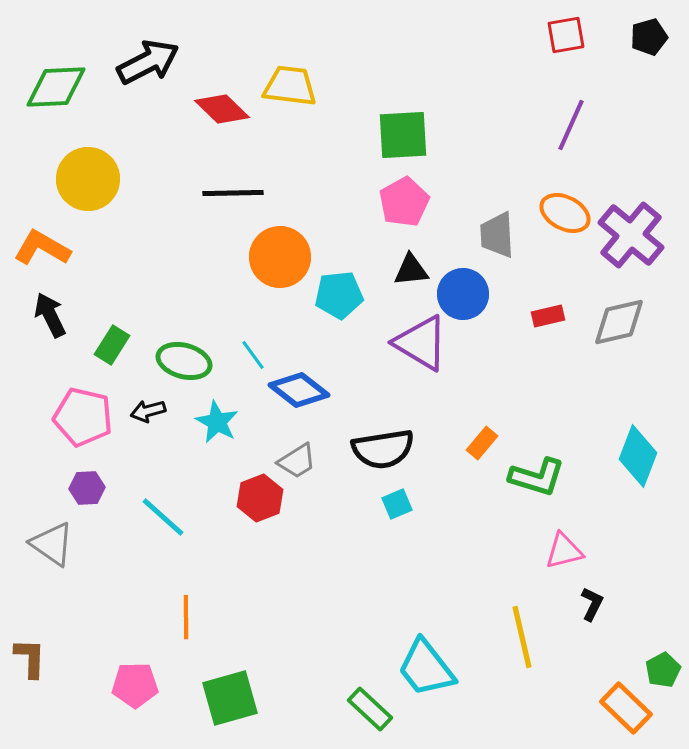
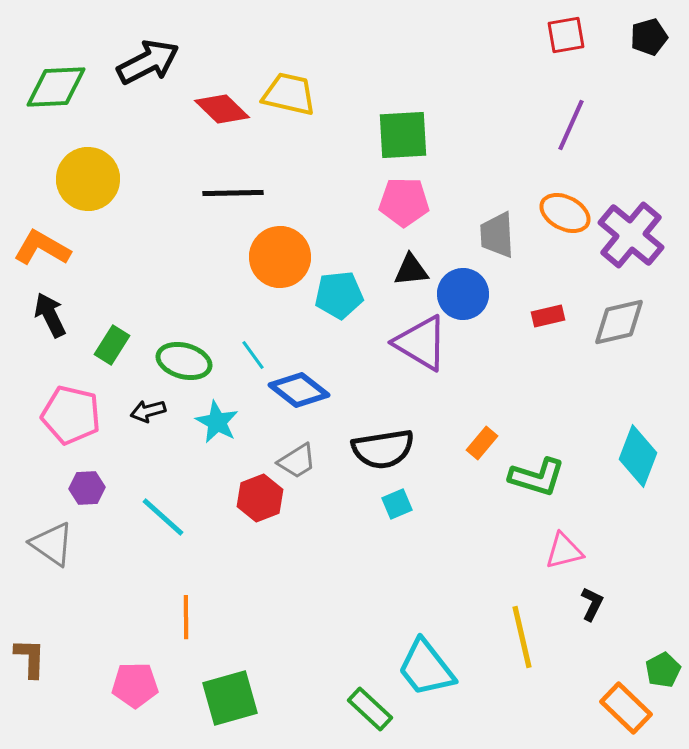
yellow trapezoid at (290, 86): moved 1 px left, 8 px down; rotated 6 degrees clockwise
pink pentagon at (404, 202): rotated 30 degrees clockwise
pink pentagon at (83, 417): moved 12 px left, 2 px up
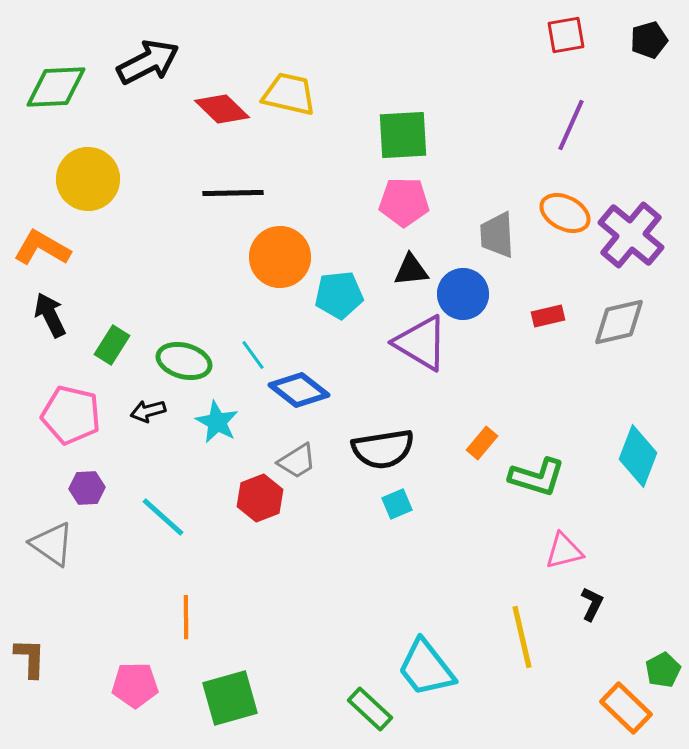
black pentagon at (649, 37): moved 3 px down
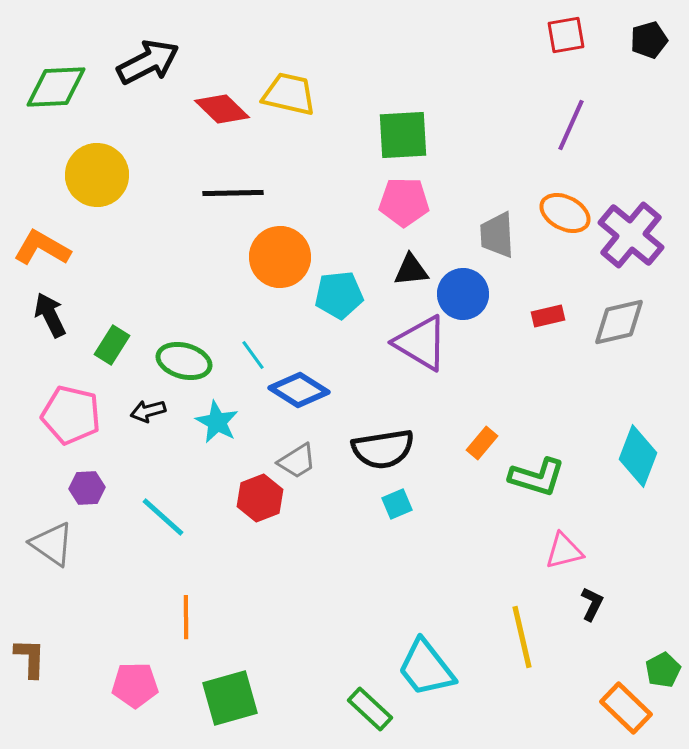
yellow circle at (88, 179): moved 9 px right, 4 px up
blue diamond at (299, 390): rotated 6 degrees counterclockwise
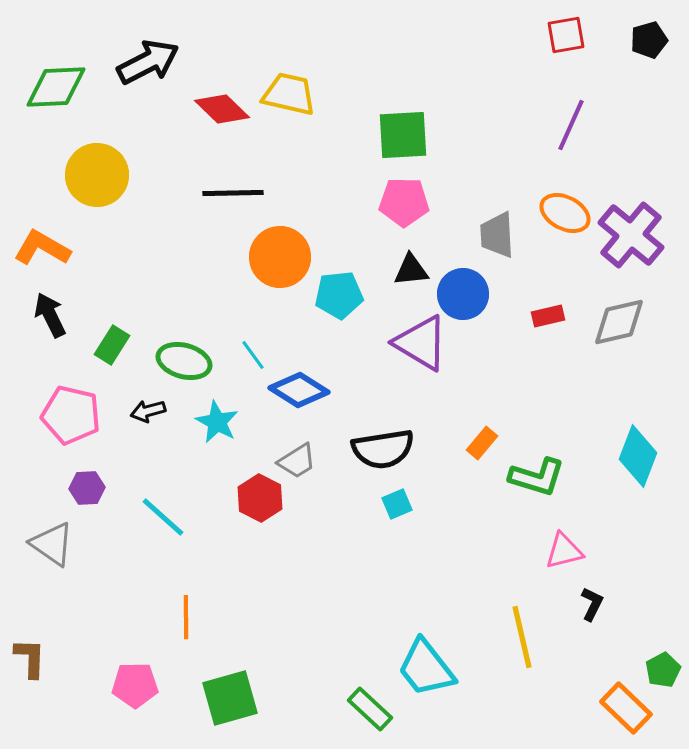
red hexagon at (260, 498): rotated 12 degrees counterclockwise
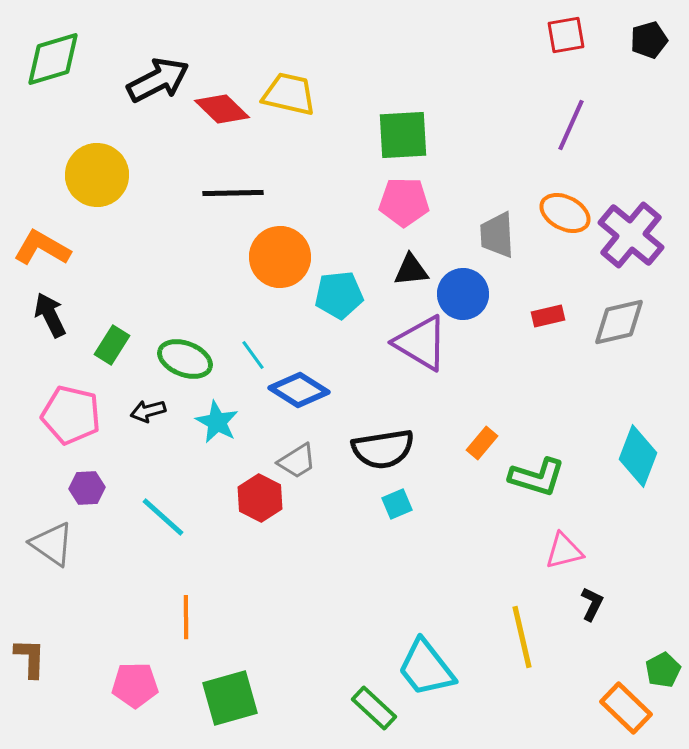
black arrow at (148, 62): moved 10 px right, 18 px down
green diamond at (56, 87): moved 3 px left, 28 px up; rotated 14 degrees counterclockwise
green ellipse at (184, 361): moved 1 px right, 2 px up; rotated 6 degrees clockwise
green rectangle at (370, 709): moved 4 px right, 1 px up
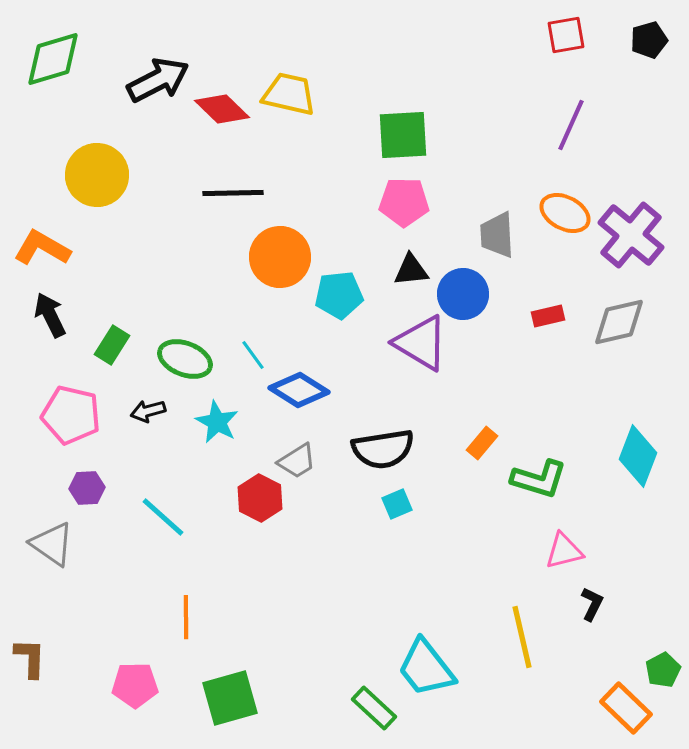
green L-shape at (537, 477): moved 2 px right, 2 px down
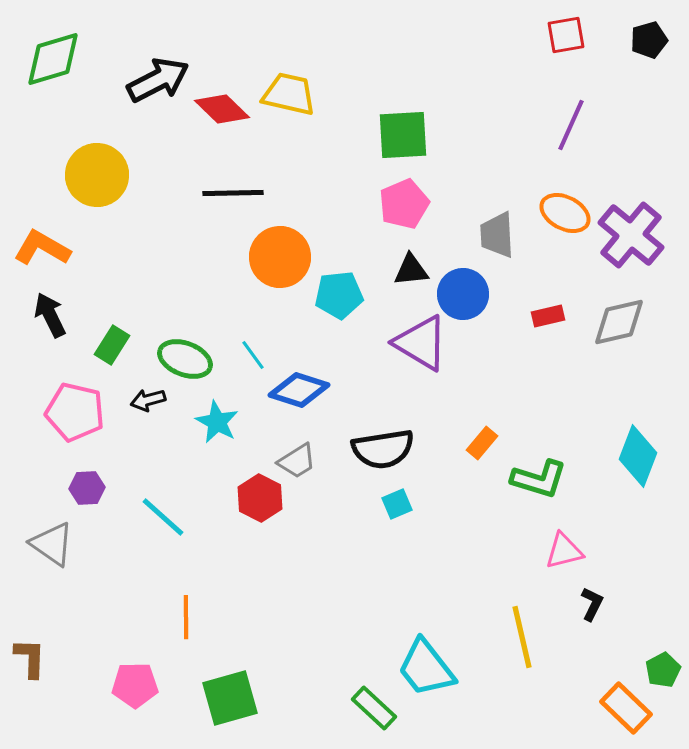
pink pentagon at (404, 202): moved 2 px down; rotated 24 degrees counterclockwise
blue diamond at (299, 390): rotated 14 degrees counterclockwise
black arrow at (148, 411): moved 11 px up
pink pentagon at (71, 415): moved 4 px right, 3 px up
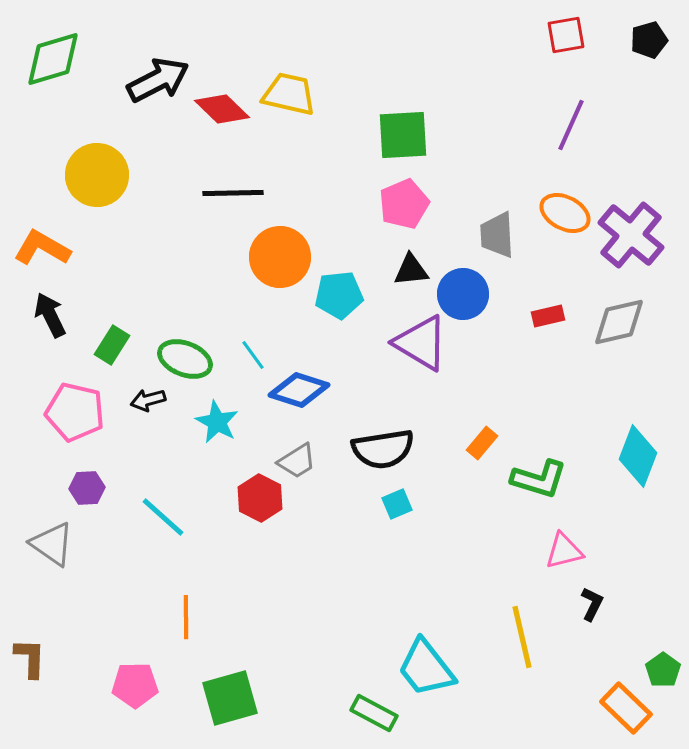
green pentagon at (663, 670): rotated 8 degrees counterclockwise
green rectangle at (374, 708): moved 5 px down; rotated 15 degrees counterclockwise
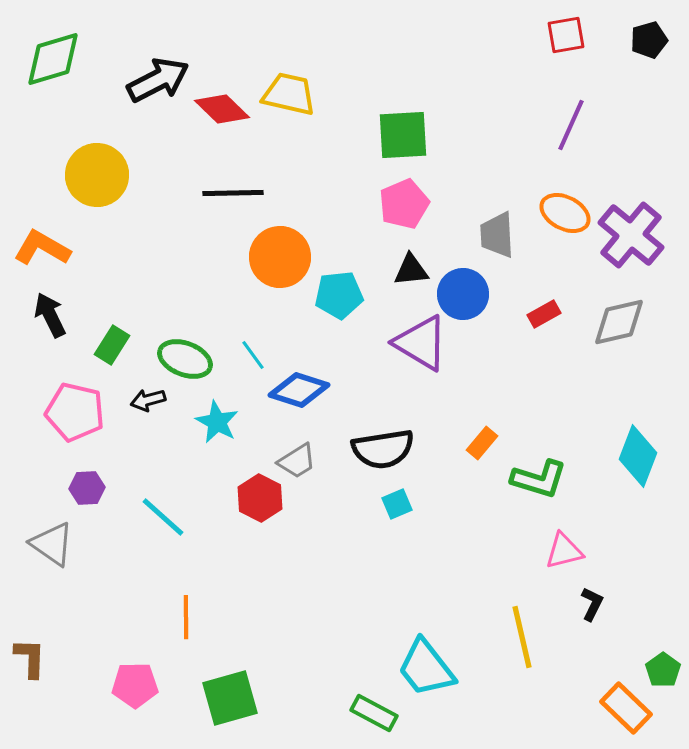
red rectangle at (548, 316): moved 4 px left, 2 px up; rotated 16 degrees counterclockwise
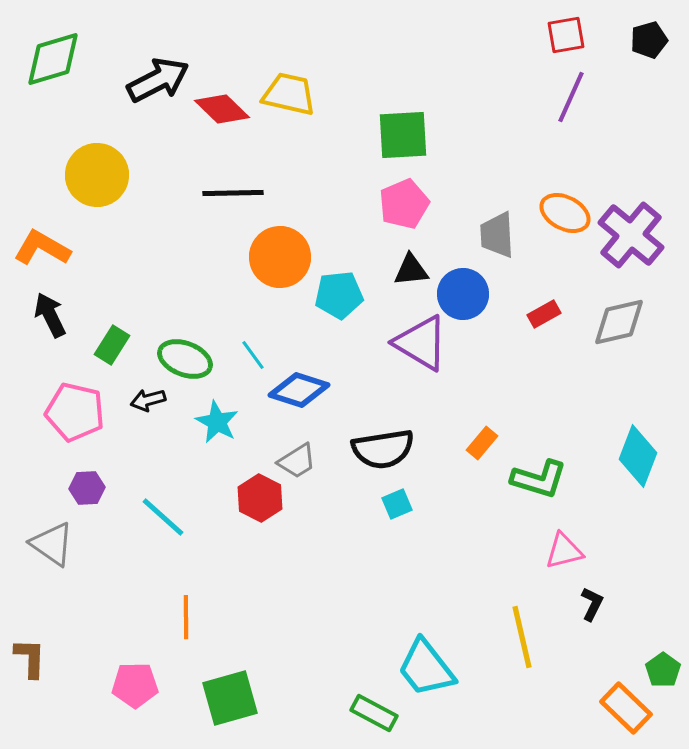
purple line at (571, 125): moved 28 px up
